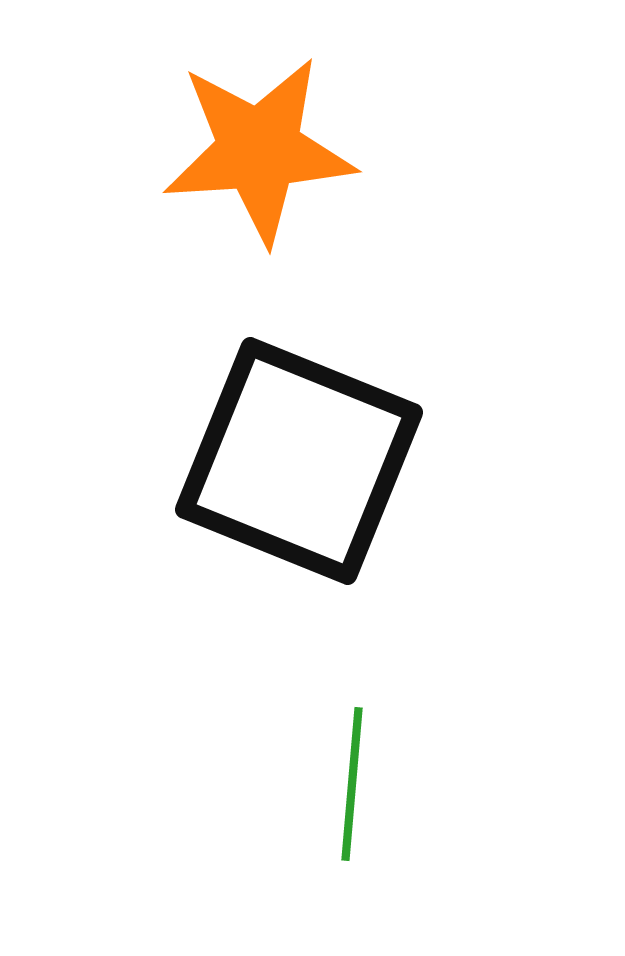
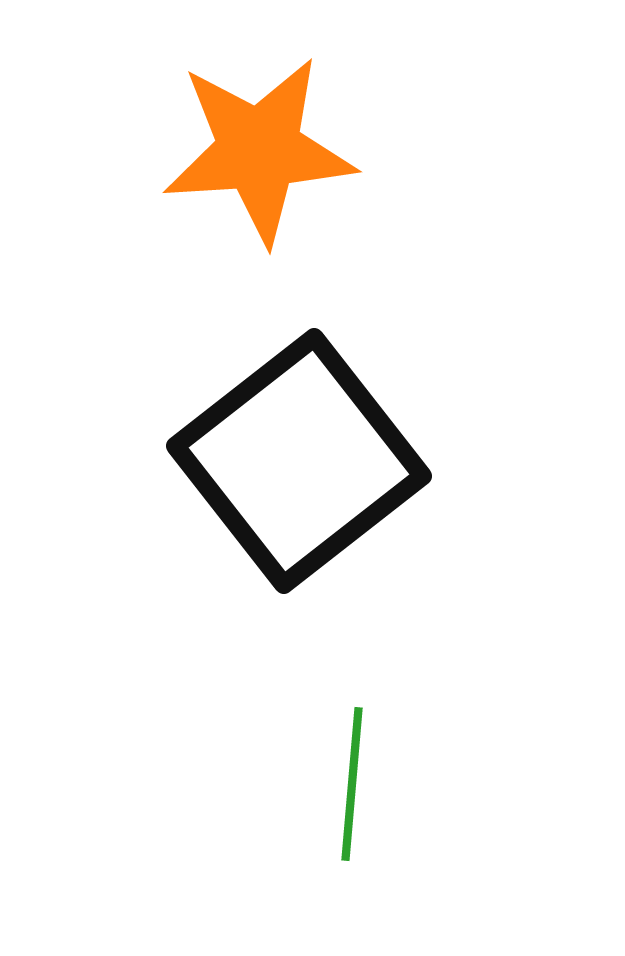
black square: rotated 30 degrees clockwise
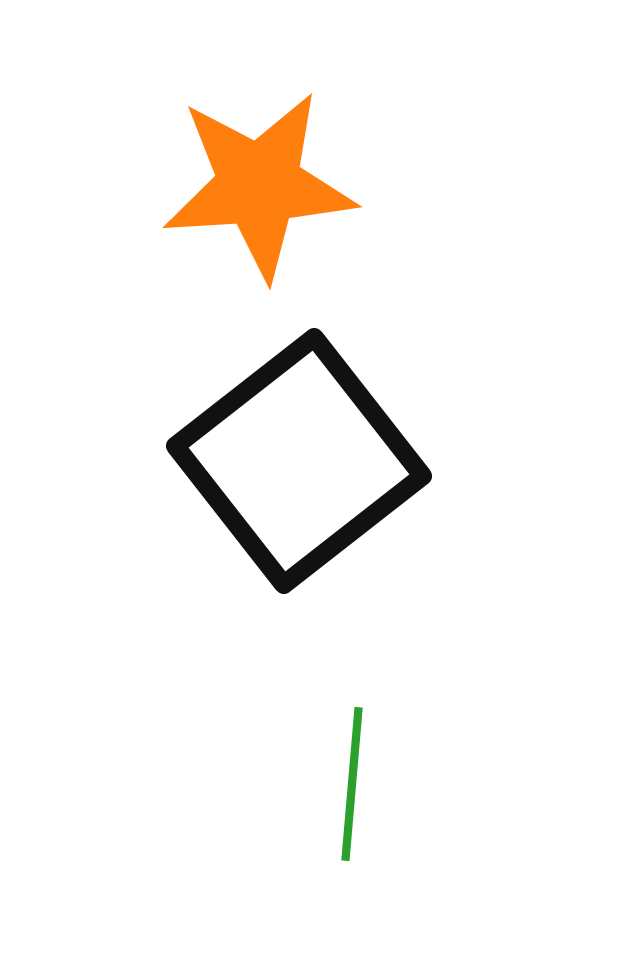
orange star: moved 35 px down
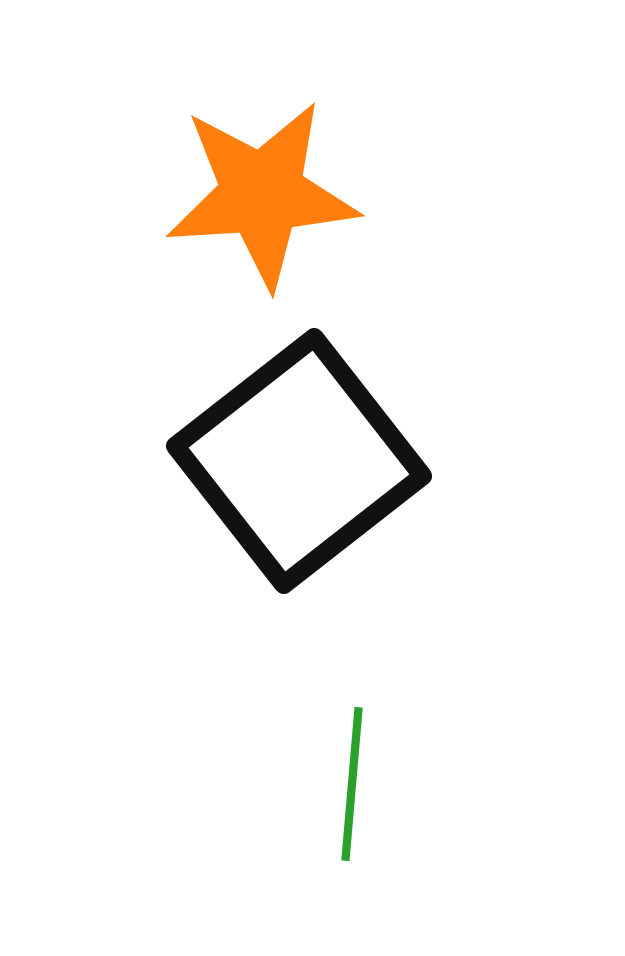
orange star: moved 3 px right, 9 px down
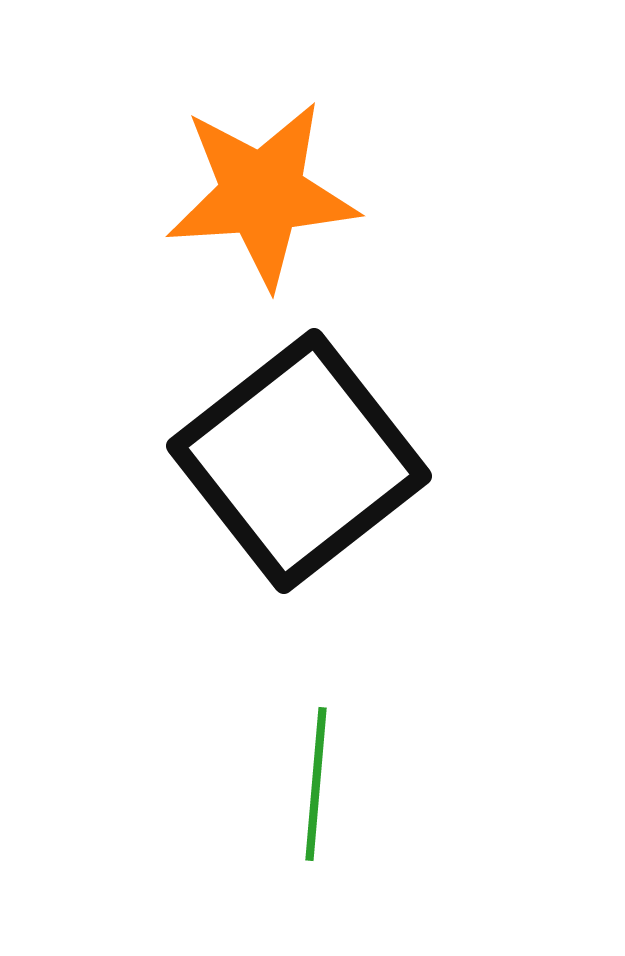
green line: moved 36 px left
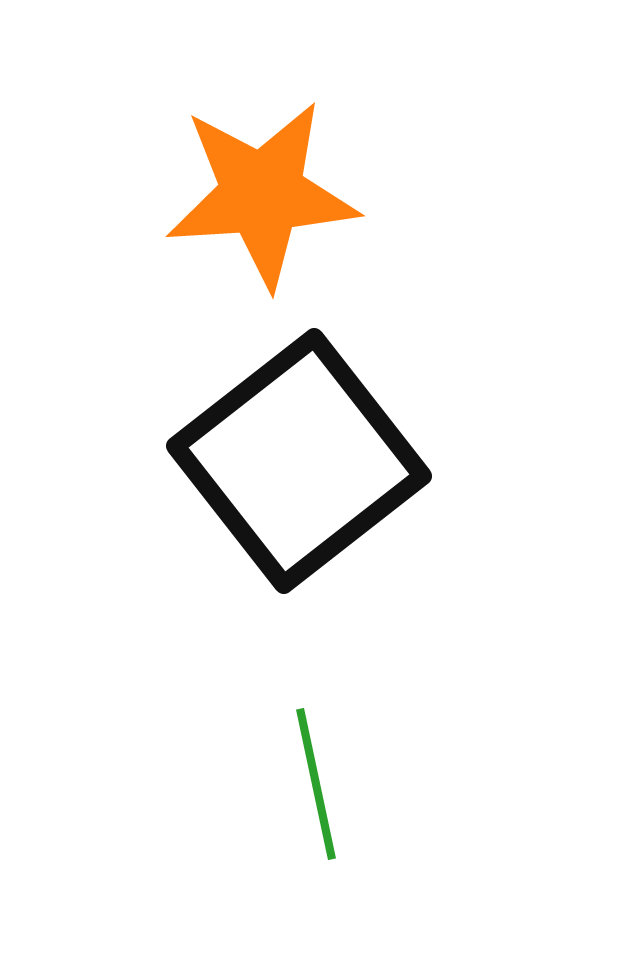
green line: rotated 17 degrees counterclockwise
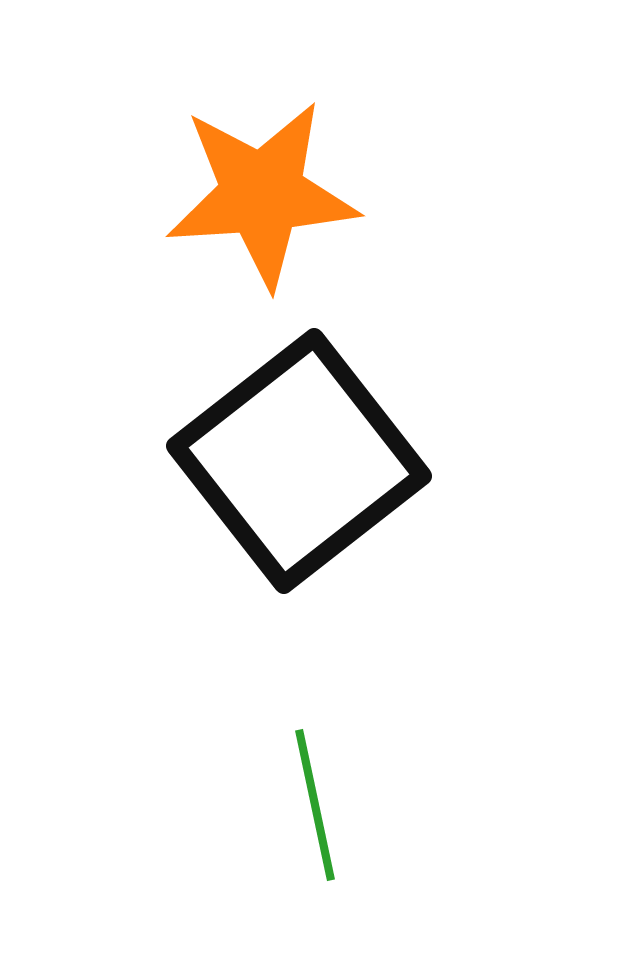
green line: moved 1 px left, 21 px down
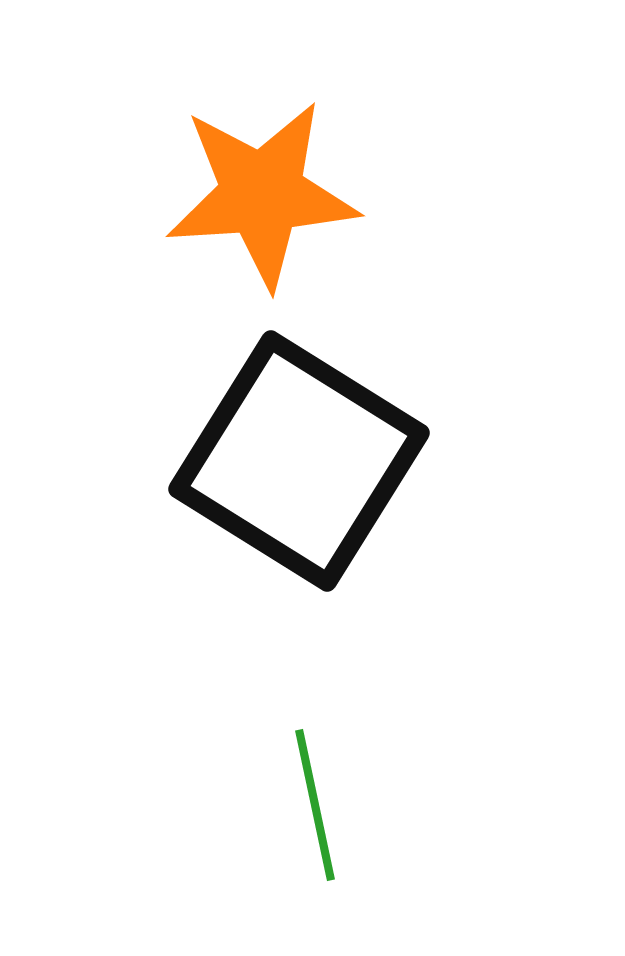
black square: rotated 20 degrees counterclockwise
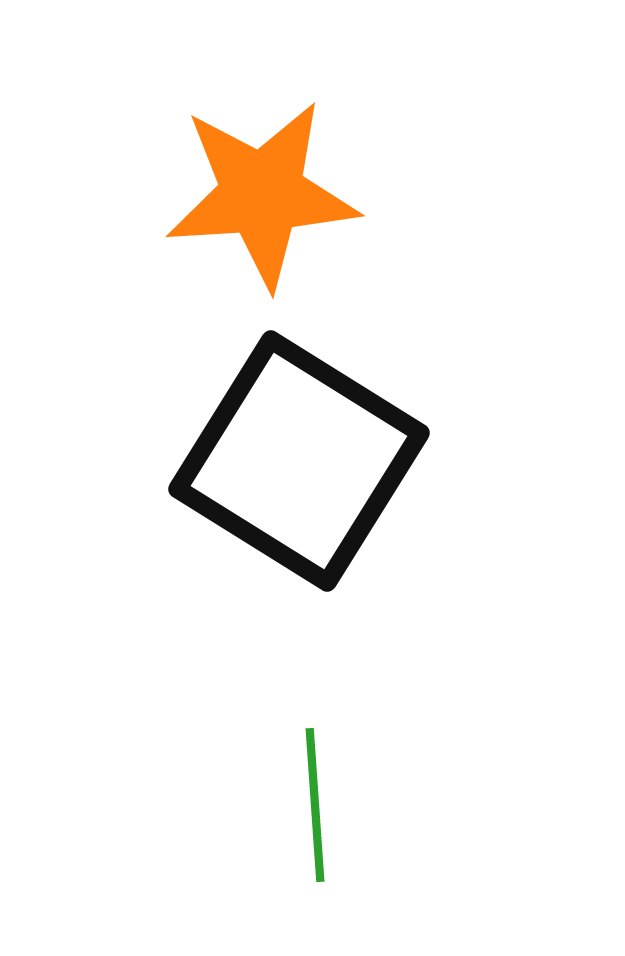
green line: rotated 8 degrees clockwise
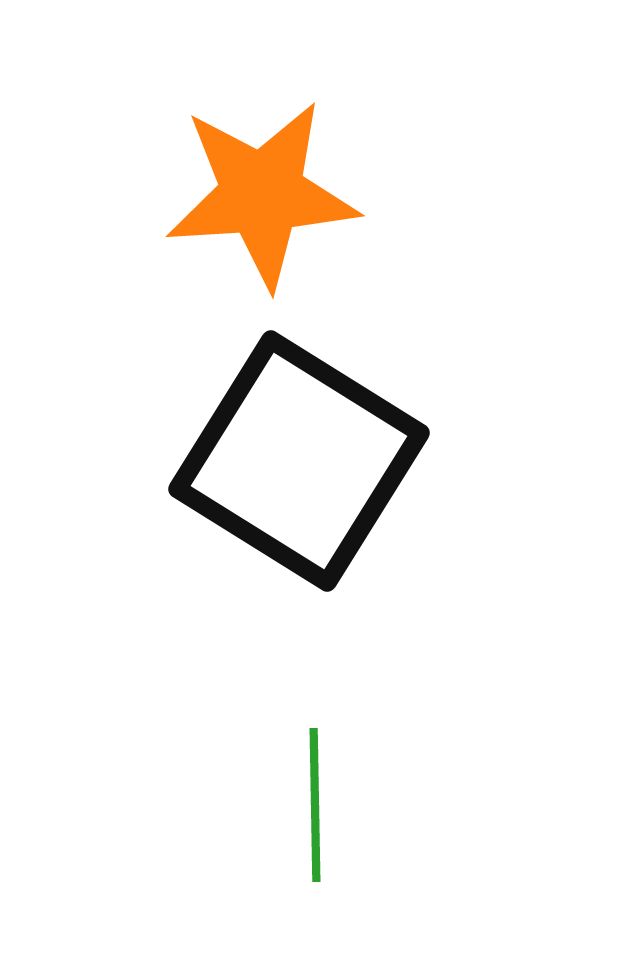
green line: rotated 3 degrees clockwise
